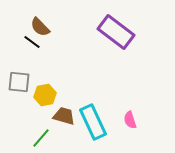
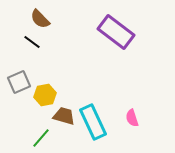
brown semicircle: moved 8 px up
gray square: rotated 30 degrees counterclockwise
pink semicircle: moved 2 px right, 2 px up
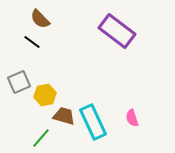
purple rectangle: moved 1 px right, 1 px up
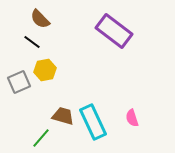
purple rectangle: moved 3 px left
yellow hexagon: moved 25 px up
brown trapezoid: moved 1 px left
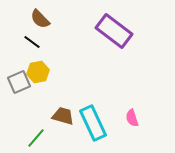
yellow hexagon: moved 7 px left, 2 px down
cyan rectangle: moved 1 px down
green line: moved 5 px left
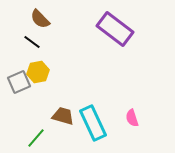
purple rectangle: moved 1 px right, 2 px up
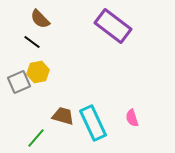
purple rectangle: moved 2 px left, 3 px up
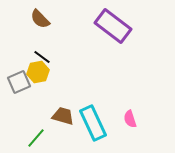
black line: moved 10 px right, 15 px down
pink semicircle: moved 2 px left, 1 px down
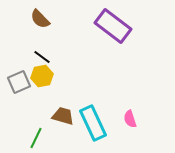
yellow hexagon: moved 4 px right, 4 px down
green line: rotated 15 degrees counterclockwise
